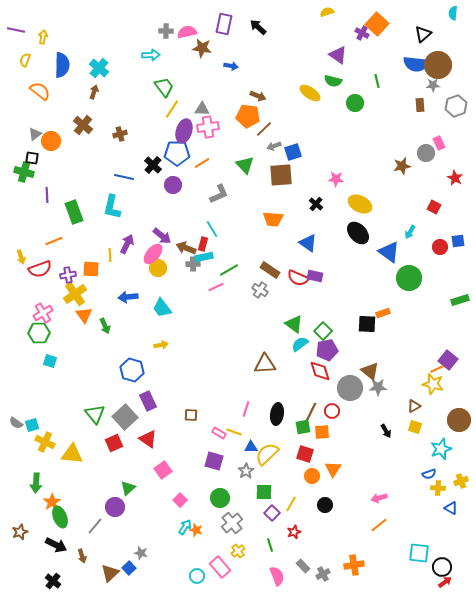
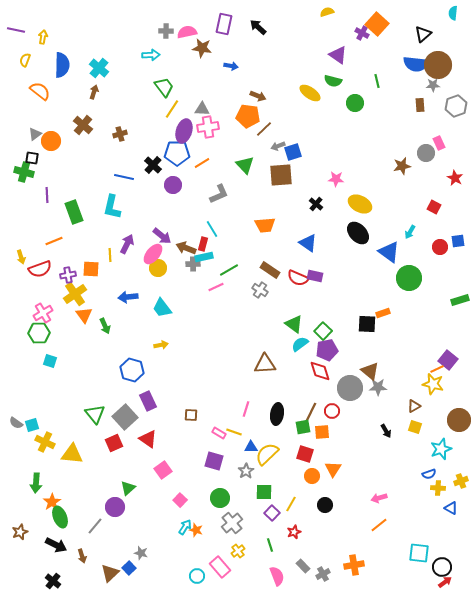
gray arrow at (274, 146): moved 4 px right
orange trapezoid at (273, 219): moved 8 px left, 6 px down; rotated 10 degrees counterclockwise
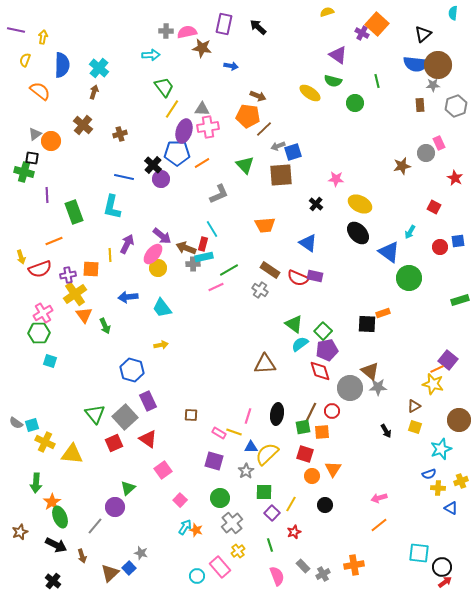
purple circle at (173, 185): moved 12 px left, 6 px up
pink line at (246, 409): moved 2 px right, 7 px down
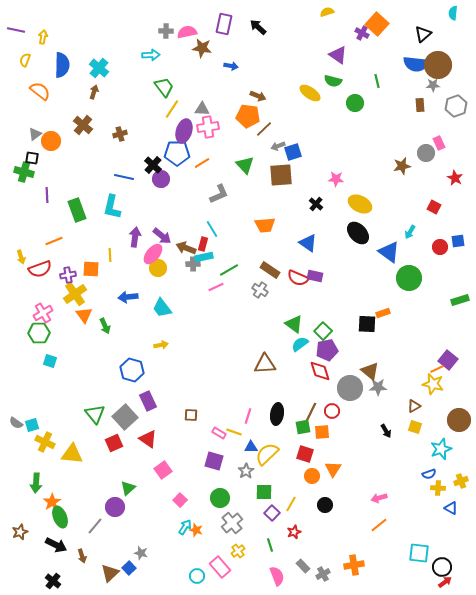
green rectangle at (74, 212): moved 3 px right, 2 px up
purple arrow at (127, 244): moved 8 px right, 7 px up; rotated 18 degrees counterclockwise
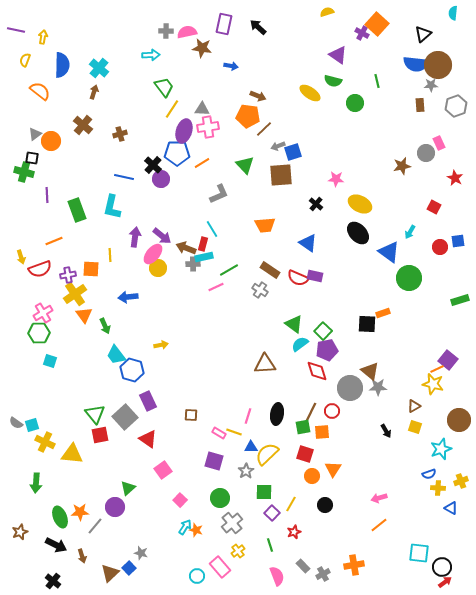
gray star at (433, 85): moved 2 px left
cyan trapezoid at (162, 308): moved 46 px left, 47 px down
red diamond at (320, 371): moved 3 px left
red square at (114, 443): moved 14 px left, 8 px up; rotated 12 degrees clockwise
orange star at (52, 502): moved 28 px right, 10 px down; rotated 30 degrees clockwise
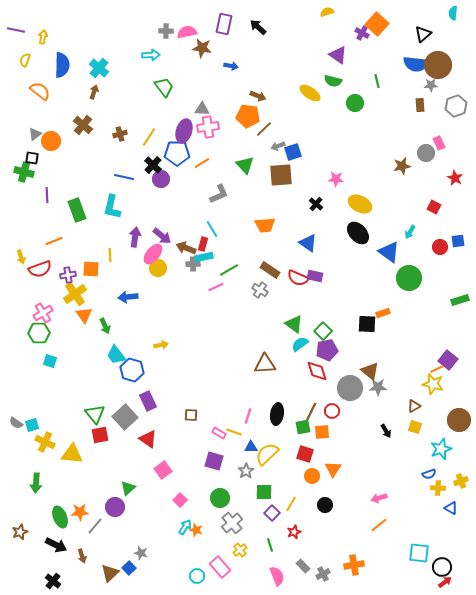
yellow line at (172, 109): moved 23 px left, 28 px down
yellow cross at (238, 551): moved 2 px right, 1 px up
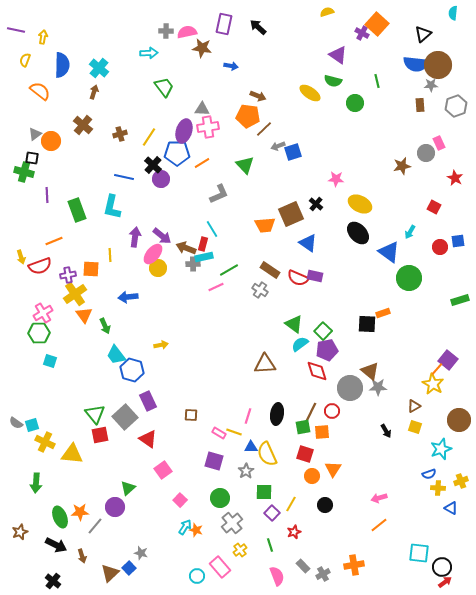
cyan arrow at (151, 55): moved 2 px left, 2 px up
brown square at (281, 175): moved 10 px right, 39 px down; rotated 20 degrees counterclockwise
red semicircle at (40, 269): moved 3 px up
orange line at (437, 369): rotated 24 degrees counterclockwise
yellow star at (433, 384): rotated 15 degrees clockwise
yellow semicircle at (267, 454): rotated 70 degrees counterclockwise
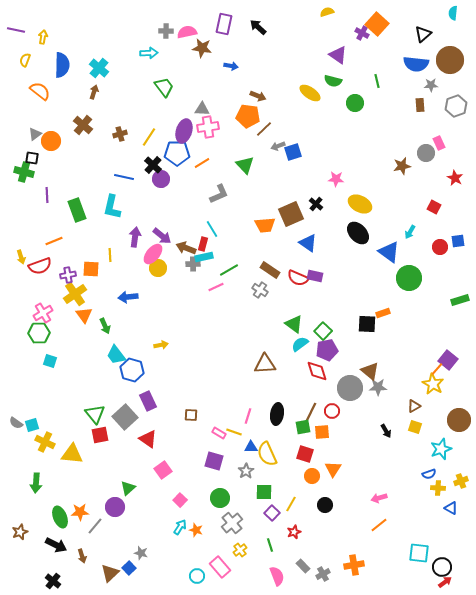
brown circle at (438, 65): moved 12 px right, 5 px up
cyan arrow at (185, 527): moved 5 px left
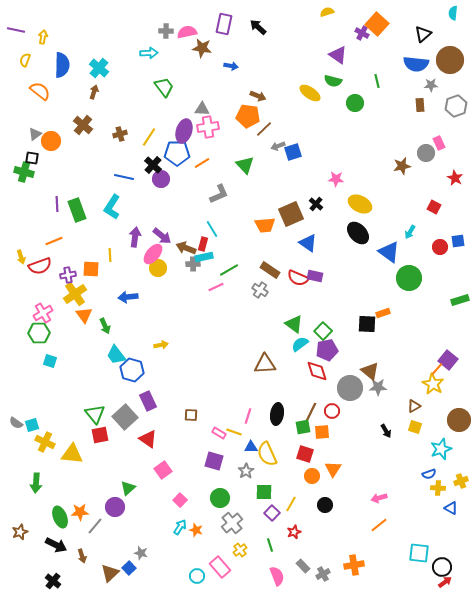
purple line at (47, 195): moved 10 px right, 9 px down
cyan L-shape at (112, 207): rotated 20 degrees clockwise
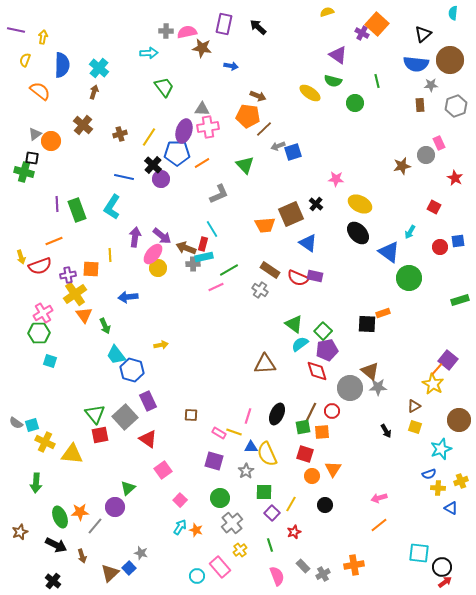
gray circle at (426, 153): moved 2 px down
black ellipse at (277, 414): rotated 15 degrees clockwise
